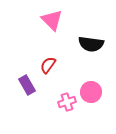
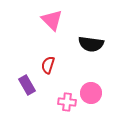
red semicircle: rotated 18 degrees counterclockwise
pink circle: moved 1 px down
pink cross: rotated 24 degrees clockwise
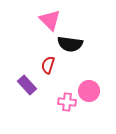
pink triangle: moved 2 px left
black semicircle: moved 21 px left
purple rectangle: rotated 12 degrees counterclockwise
pink circle: moved 2 px left, 2 px up
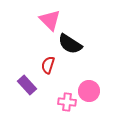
black semicircle: rotated 25 degrees clockwise
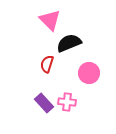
black semicircle: moved 1 px left, 1 px up; rotated 125 degrees clockwise
red semicircle: moved 1 px left, 1 px up
purple rectangle: moved 17 px right, 18 px down
pink circle: moved 18 px up
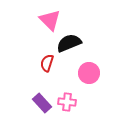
red semicircle: moved 1 px up
purple rectangle: moved 2 px left
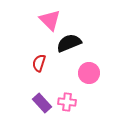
red semicircle: moved 8 px left
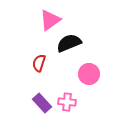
pink triangle: rotated 40 degrees clockwise
pink circle: moved 1 px down
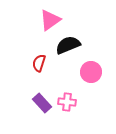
black semicircle: moved 1 px left, 2 px down
pink circle: moved 2 px right, 2 px up
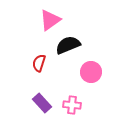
pink cross: moved 5 px right, 3 px down
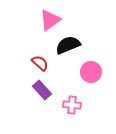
red semicircle: moved 1 px right; rotated 114 degrees clockwise
purple rectangle: moved 13 px up
